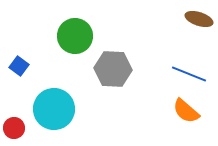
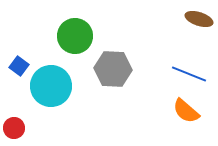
cyan circle: moved 3 px left, 23 px up
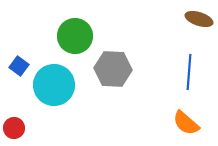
blue line: moved 2 px up; rotated 72 degrees clockwise
cyan circle: moved 3 px right, 1 px up
orange semicircle: moved 12 px down
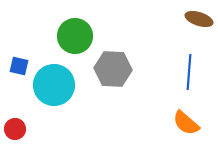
blue square: rotated 24 degrees counterclockwise
red circle: moved 1 px right, 1 px down
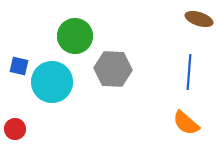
cyan circle: moved 2 px left, 3 px up
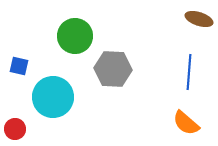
cyan circle: moved 1 px right, 15 px down
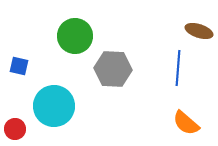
brown ellipse: moved 12 px down
blue line: moved 11 px left, 4 px up
cyan circle: moved 1 px right, 9 px down
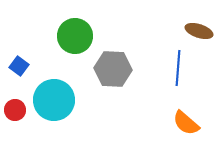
blue square: rotated 24 degrees clockwise
cyan circle: moved 6 px up
red circle: moved 19 px up
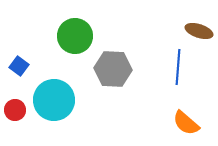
blue line: moved 1 px up
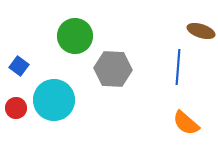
brown ellipse: moved 2 px right
red circle: moved 1 px right, 2 px up
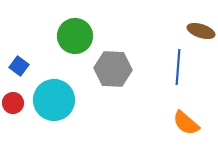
red circle: moved 3 px left, 5 px up
